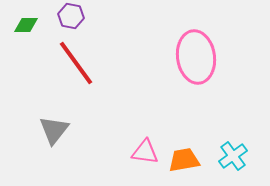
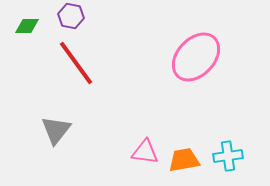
green diamond: moved 1 px right, 1 px down
pink ellipse: rotated 51 degrees clockwise
gray triangle: moved 2 px right
cyan cross: moved 5 px left; rotated 28 degrees clockwise
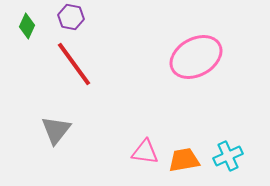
purple hexagon: moved 1 px down
green diamond: rotated 65 degrees counterclockwise
pink ellipse: rotated 18 degrees clockwise
red line: moved 2 px left, 1 px down
cyan cross: rotated 16 degrees counterclockwise
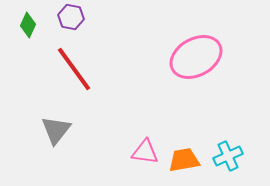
green diamond: moved 1 px right, 1 px up
red line: moved 5 px down
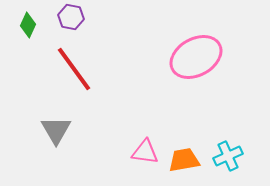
gray triangle: rotated 8 degrees counterclockwise
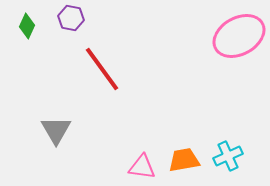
purple hexagon: moved 1 px down
green diamond: moved 1 px left, 1 px down
pink ellipse: moved 43 px right, 21 px up
red line: moved 28 px right
pink triangle: moved 3 px left, 15 px down
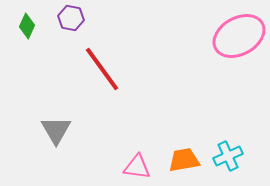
pink triangle: moved 5 px left
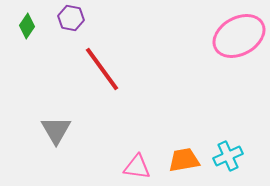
green diamond: rotated 10 degrees clockwise
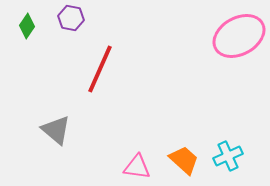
red line: moved 2 px left; rotated 60 degrees clockwise
gray triangle: rotated 20 degrees counterclockwise
orange trapezoid: rotated 52 degrees clockwise
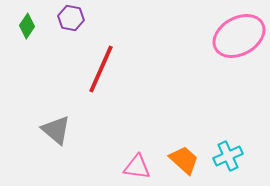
red line: moved 1 px right
